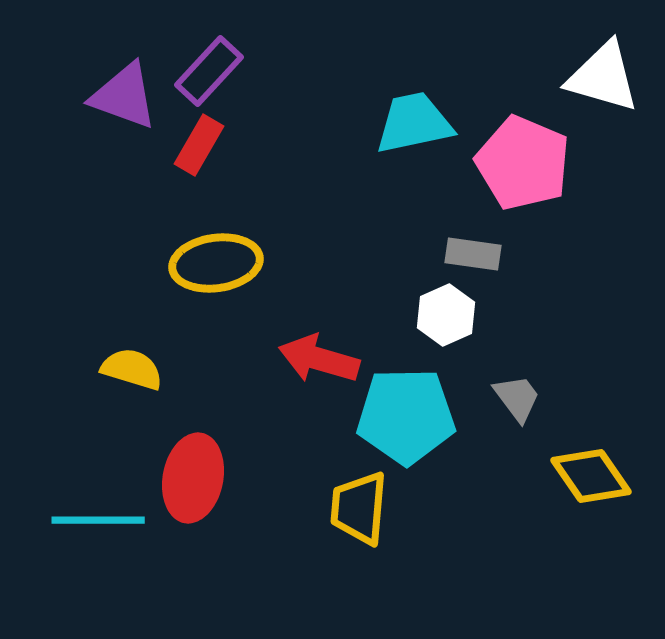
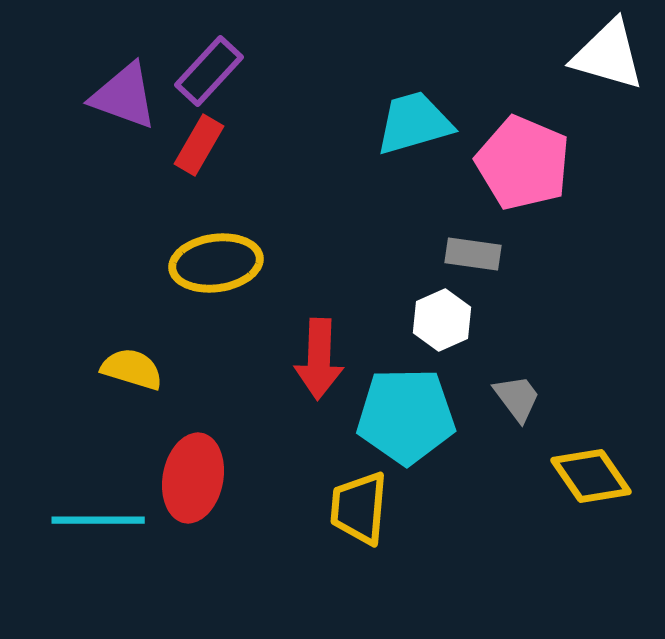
white triangle: moved 5 px right, 22 px up
cyan trapezoid: rotated 4 degrees counterclockwise
white hexagon: moved 4 px left, 5 px down
red arrow: rotated 104 degrees counterclockwise
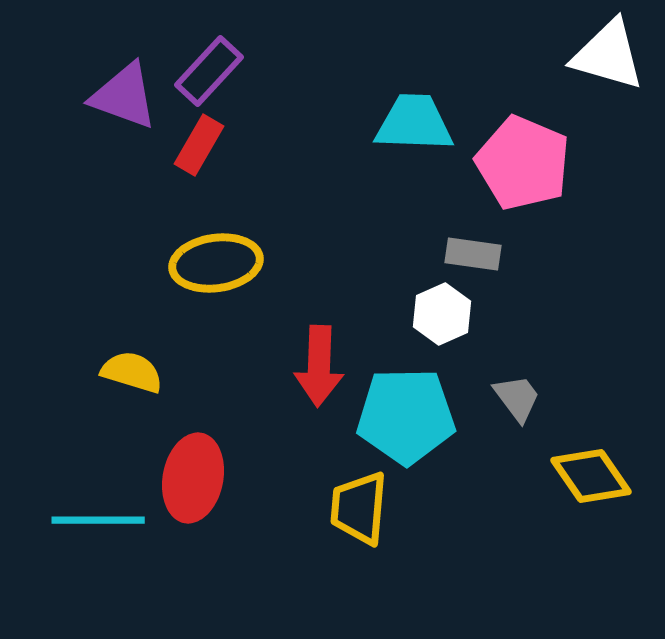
cyan trapezoid: rotated 18 degrees clockwise
white hexagon: moved 6 px up
red arrow: moved 7 px down
yellow semicircle: moved 3 px down
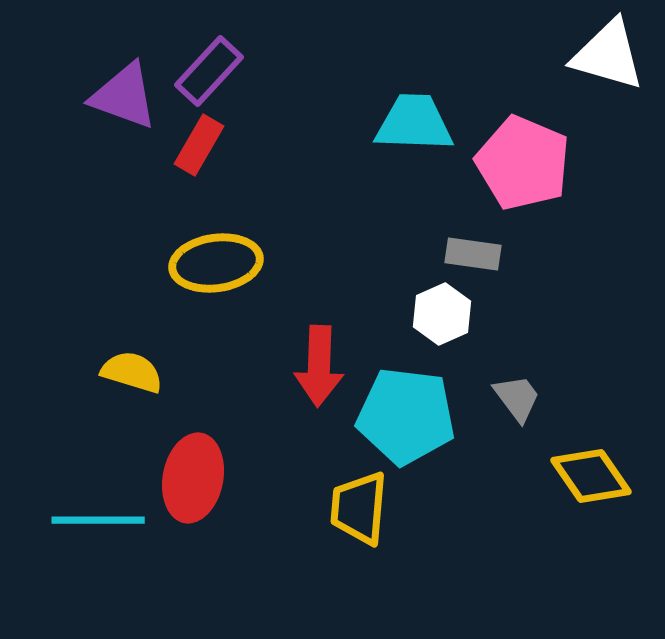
cyan pentagon: rotated 8 degrees clockwise
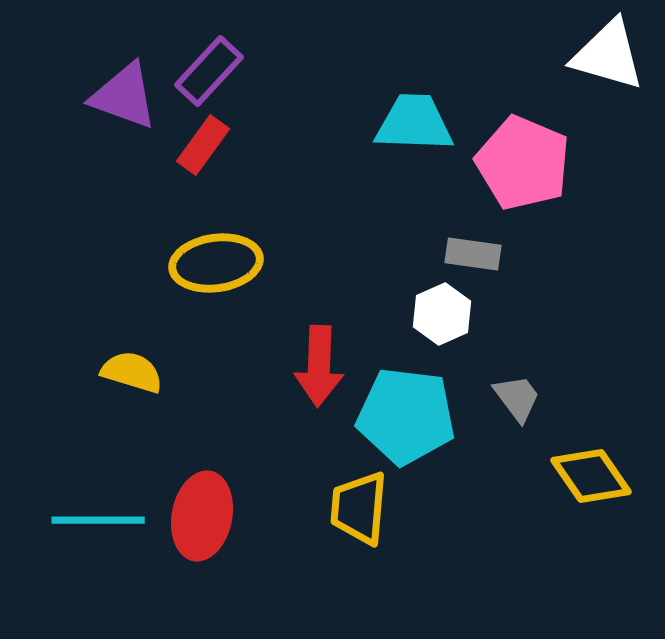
red rectangle: moved 4 px right; rotated 6 degrees clockwise
red ellipse: moved 9 px right, 38 px down
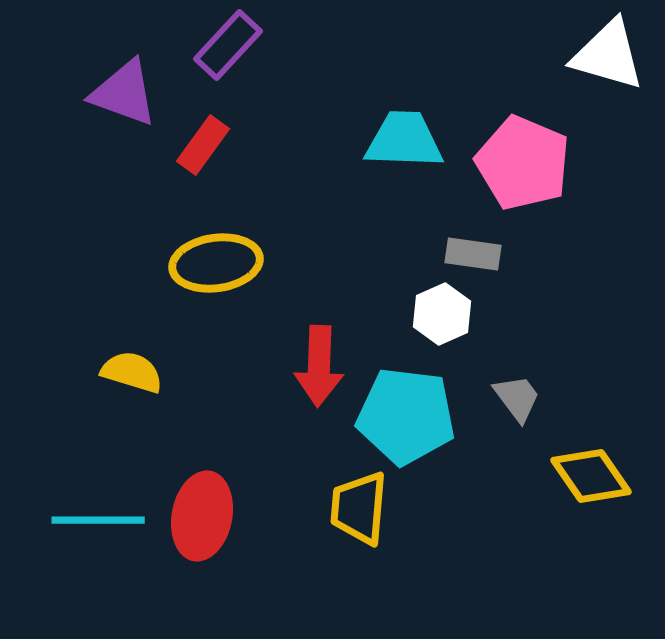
purple rectangle: moved 19 px right, 26 px up
purple triangle: moved 3 px up
cyan trapezoid: moved 10 px left, 17 px down
